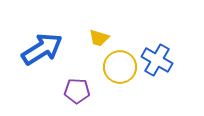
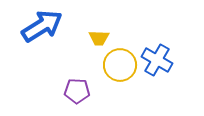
yellow trapezoid: rotated 15 degrees counterclockwise
blue arrow: moved 23 px up
yellow circle: moved 2 px up
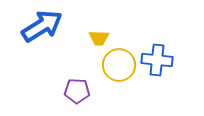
blue cross: rotated 24 degrees counterclockwise
yellow circle: moved 1 px left
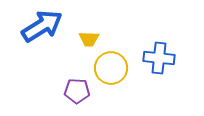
yellow trapezoid: moved 10 px left, 1 px down
blue cross: moved 2 px right, 2 px up
yellow circle: moved 8 px left, 3 px down
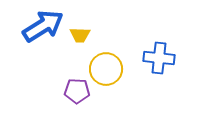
blue arrow: moved 1 px right
yellow trapezoid: moved 9 px left, 4 px up
yellow circle: moved 5 px left, 1 px down
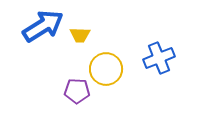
blue cross: rotated 28 degrees counterclockwise
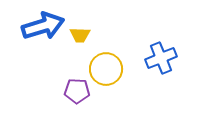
blue arrow: rotated 15 degrees clockwise
blue cross: moved 2 px right
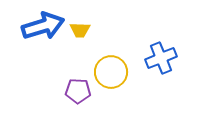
yellow trapezoid: moved 5 px up
yellow circle: moved 5 px right, 3 px down
purple pentagon: moved 1 px right
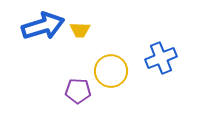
yellow circle: moved 1 px up
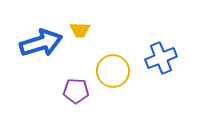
blue arrow: moved 2 px left, 17 px down
yellow circle: moved 2 px right
purple pentagon: moved 2 px left
